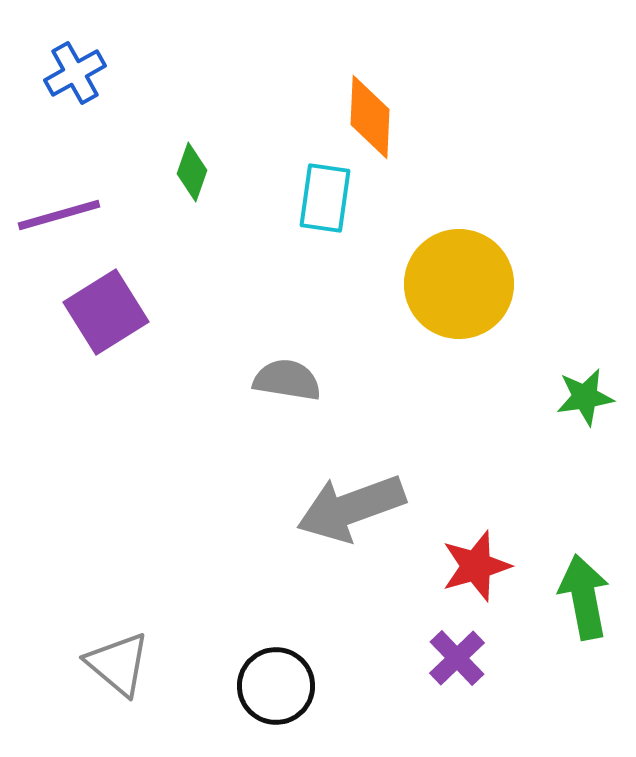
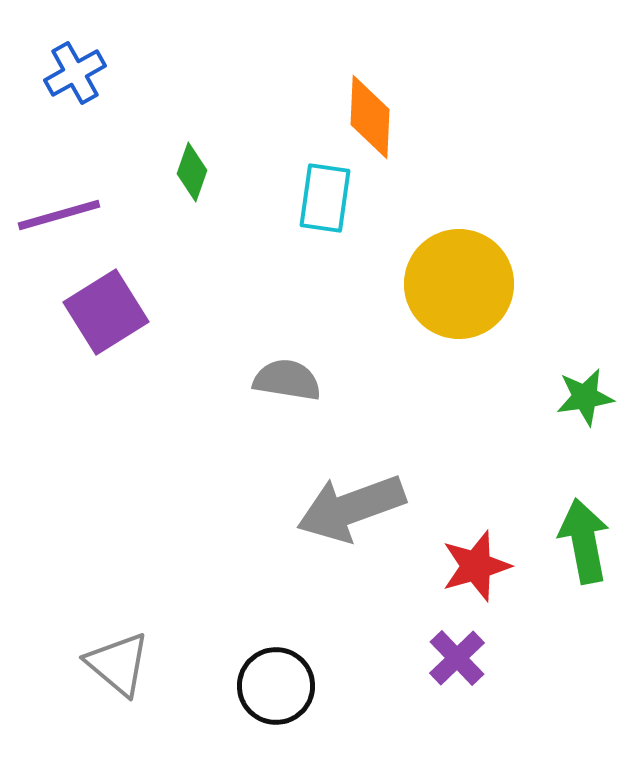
green arrow: moved 56 px up
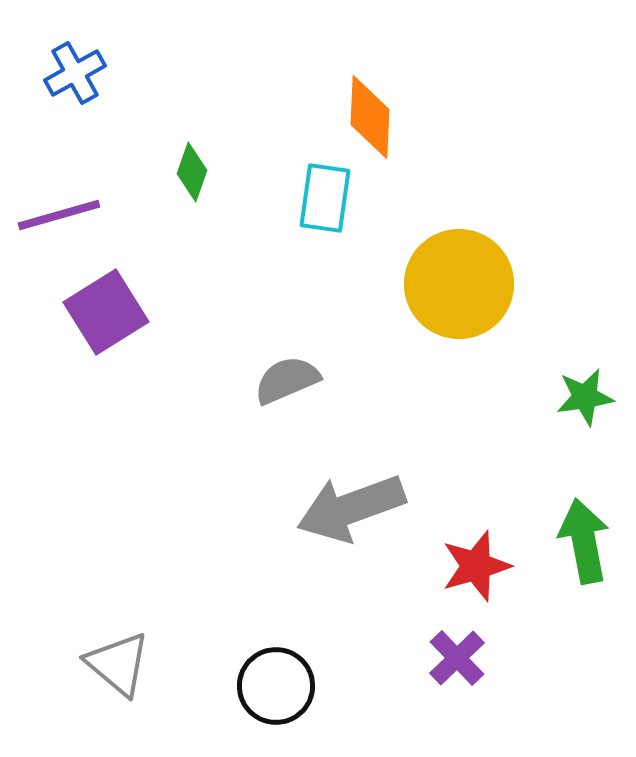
gray semicircle: rotated 32 degrees counterclockwise
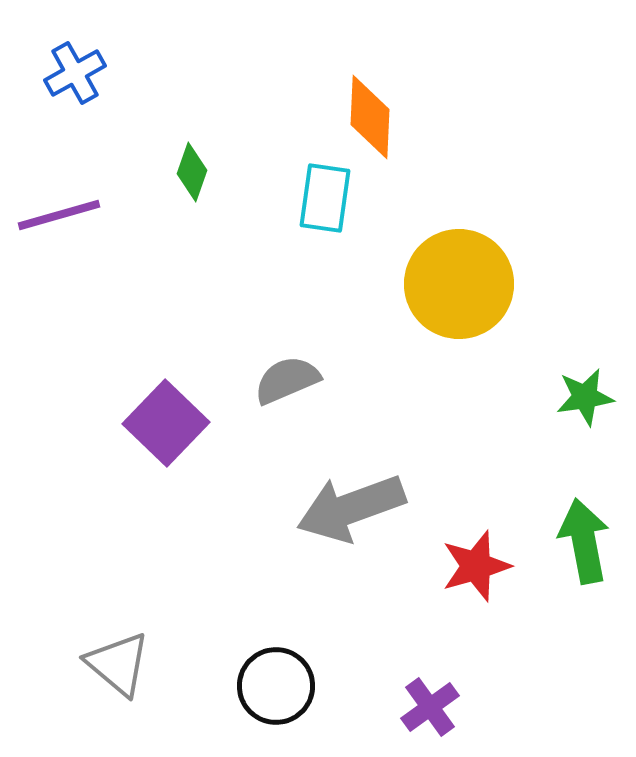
purple square: moved 60 px right, 111 px down; rotated 14 degrees counterclockwise
purple cross: moved 27 px left, 49 px down; rotated 8 degrees clockwise
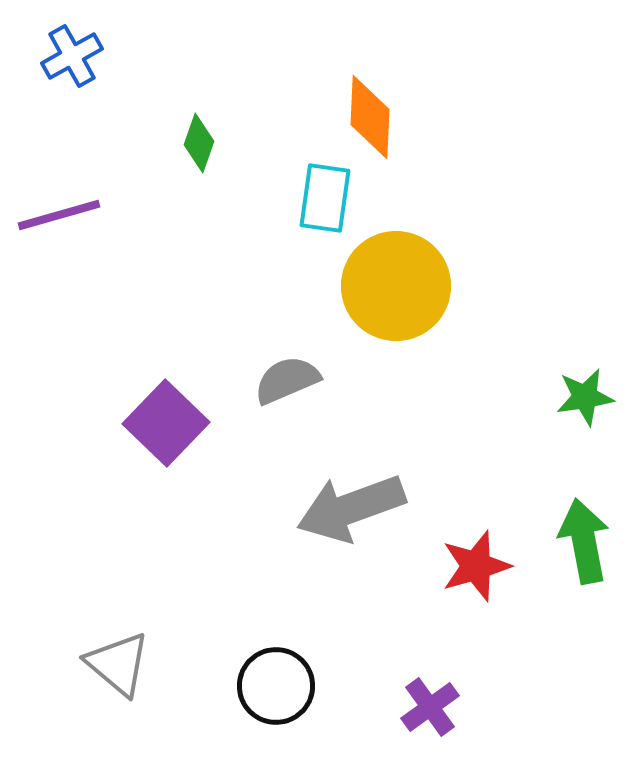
blue cross: moved 3 px left, 17 px up
green diamond: moved 7 px right, 29 px up
yellow circle: moved 63 px left, 2 px down
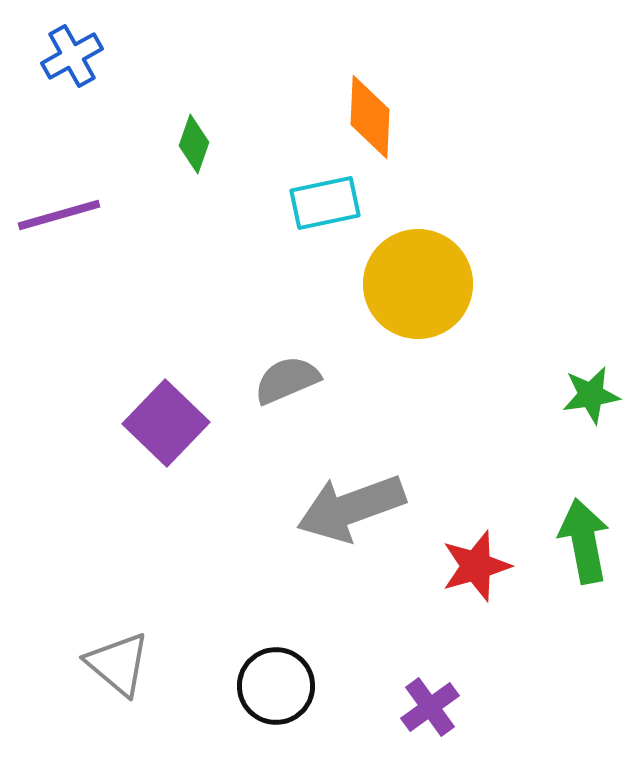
green diamond: moved 5 px left, 1 px down
cyan rectangle: moved 5 px down; rotated 70 degrees clockwise
yellow circle: moved 22 px right, 2 px up
green star: moved 6 px right, 2 px up
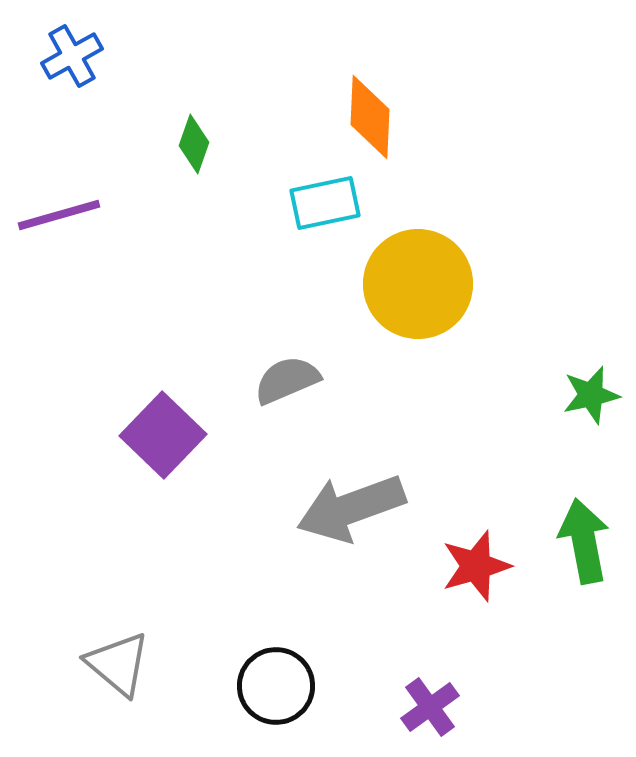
green star: rotated 4 degrees counterclockwise
purple square: moved 3 px left, 12 px down
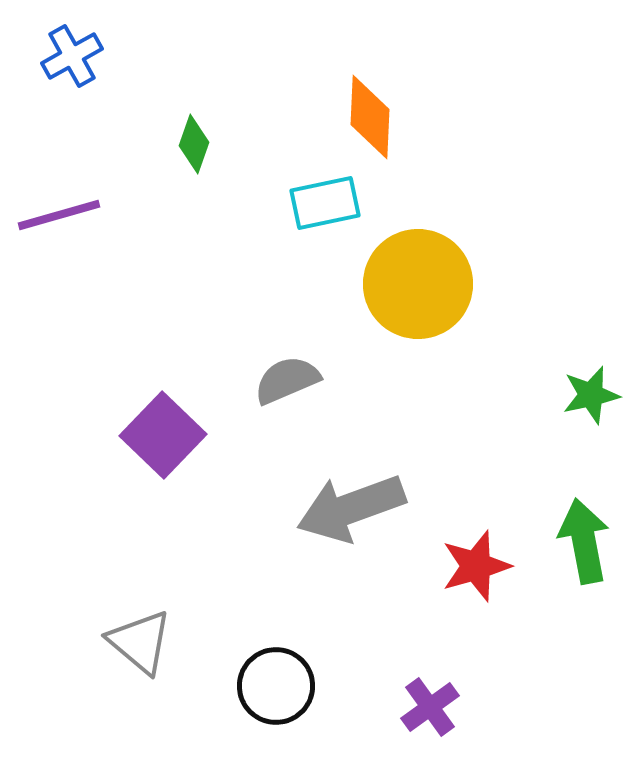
gray triangle: moved 22 px right, 22 px up
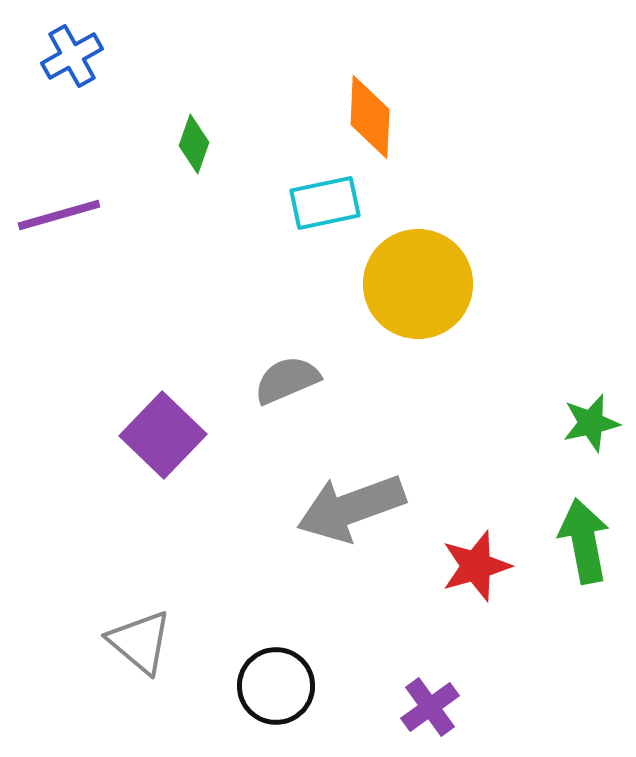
green star: moved 28 px down
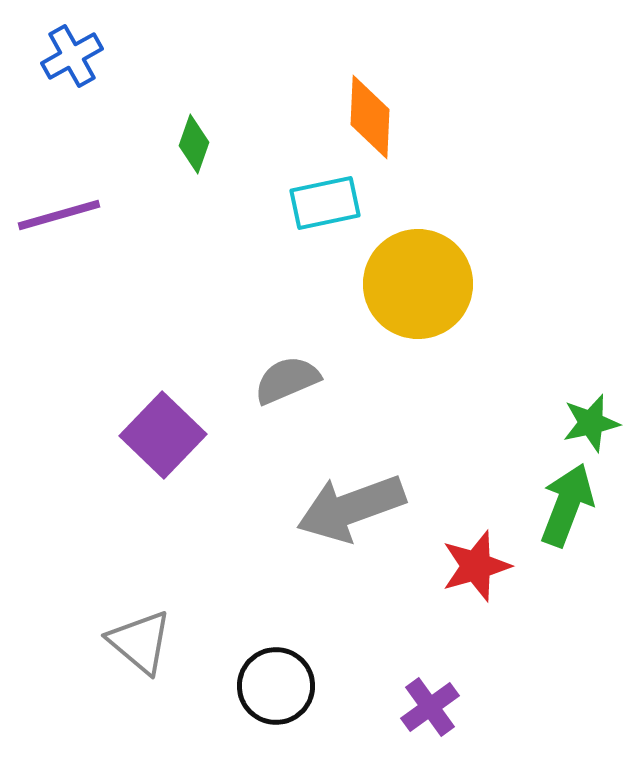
green arrow: moved 17 px left, 36 px up; rotated 32 degrees clockwise
